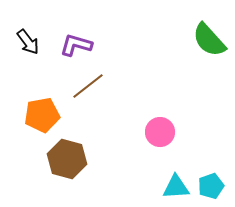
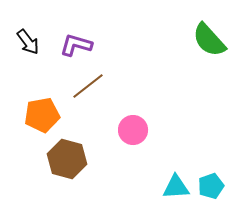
pink circle: moved 27 px left, 2 px up
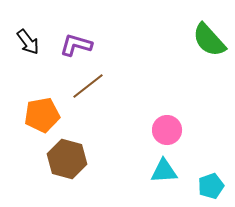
pink circle: moved 34 px right
cyan triangle: moved 12 px left, 16 px up
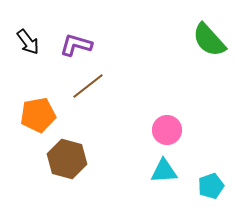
orange pentagon: moved 4 px left
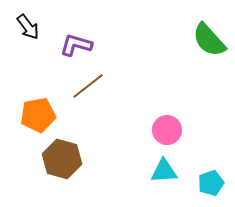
black arrow: moved 15 px up
brown hexagon: moved 5 px left
cyan pentagon: moved 3 px up
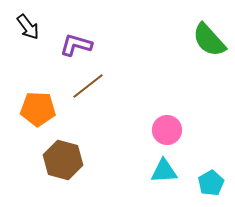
orange pentagon: moved 6 px up; rotated 12 degrees clockwise
brown hexagon: moved 1 px right, 1 px down
cyan pentagon: rotated 10 degrees counterclockwise
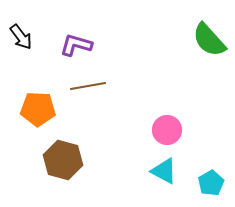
black arrow: moved 7 px left, 10 px down
brown line: rotated 28 degrees clockwise
cyan triangle: rotated 32 degrees clockwise
